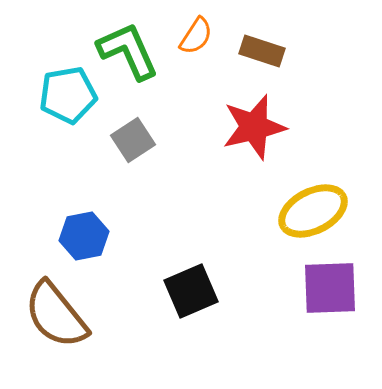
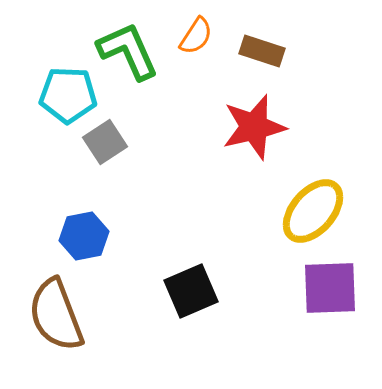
cyan pentagon: rotated 12 degrees clockwise
gray square: moved 28 px left, 2 px down
yellow ellipse: rotated 22 degrees counterclockwise
brown semicircle: rotated 18 degrees clockwise
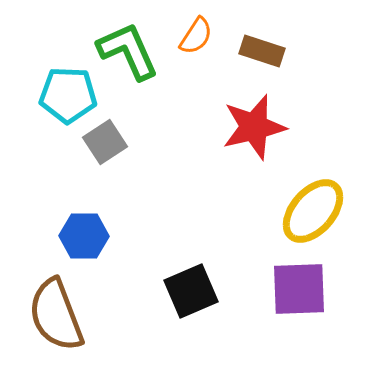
blue hexagon: rotated 12 degrees clockwise
purple square: moved 31 px left, 1 px down
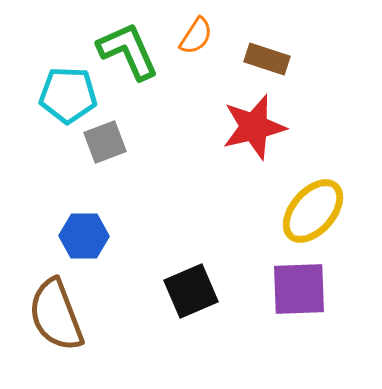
brown rectangle: moved 5 px right, 8 px down
gray square: rotated 12 degrees clockwise
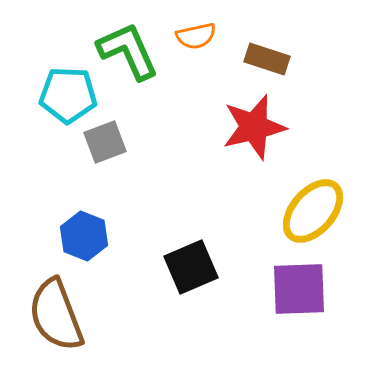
orange semicircle: rotated 45 degrees clockwise
blue hexagon: rotated 21 degrees clockwise
black square: moved 24 px up
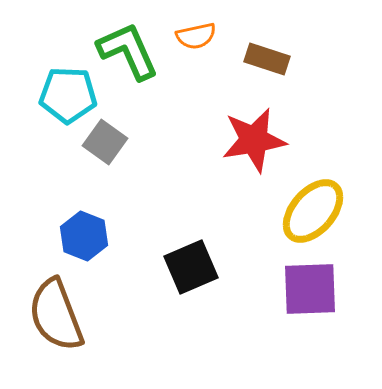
red star: moved 13 px down; rotated 4 degrees clockwise
gray square: rotated 33 degrees counterclockwise
purple square: moved 11 px right
